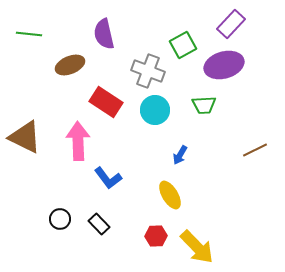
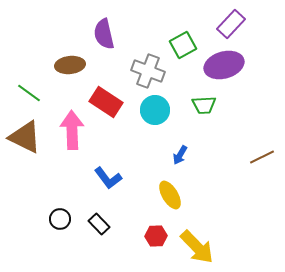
green line: moved 59 px down; rotated 30 degrees clockwise
brown ellipse: rotated 16 degrees clockwise
pink arrow: moved 6 px left, 11 px up
brown line: moved 7 px right, 7 px down
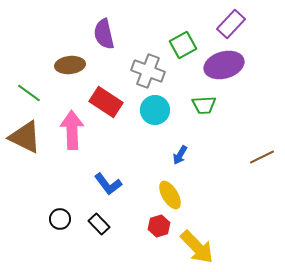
blue L-shape: moved 6 px down
red hexagon: moved 3 px right, 10 px up; rotated 15 degrees counterclockwise
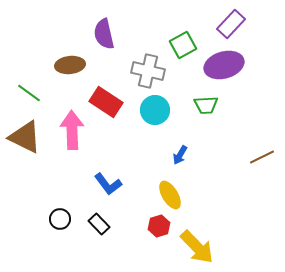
gray cross: rotated 8 degrees counterclockwise
green trapezoid: moved 2 px right
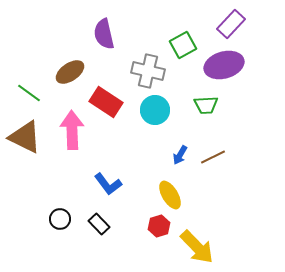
brown ellipse: moved 7 px down; rotated 28 degrees counterclockwise
brown line: moved 49 px left
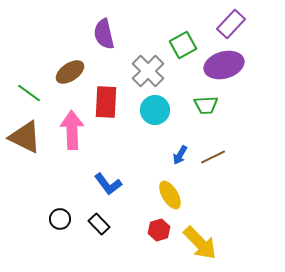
gray cross: rotated 32 degrees clockwise
red rectangle: rotated 60 degrees clockwise
red hexagon: moved 4 px down
yellow arrow: moved 3 px right, 4 px up
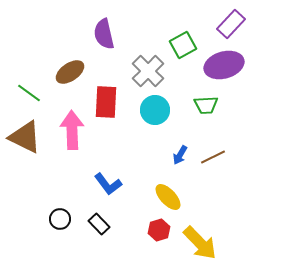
yellow ellipse: moved 2 px left, 2 px down; rotated 12 degrees counterclockwise
